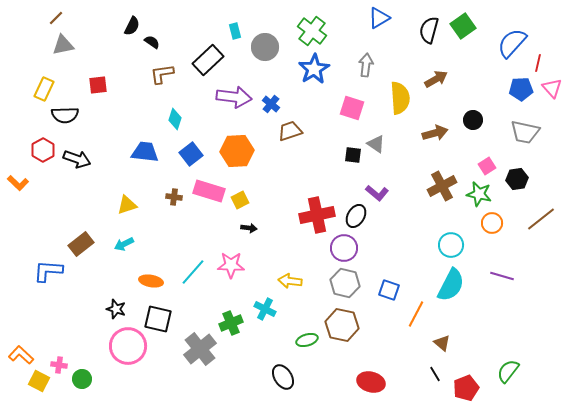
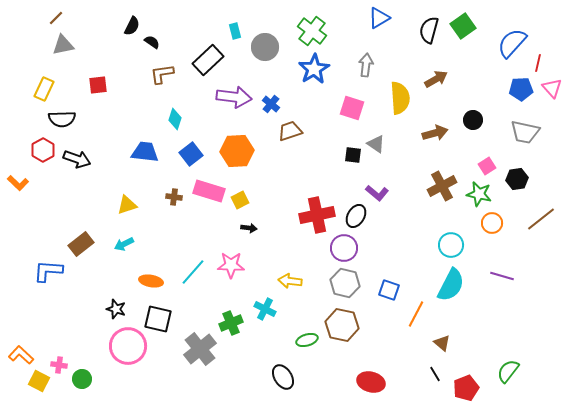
black semicircle at (65, 115): moved 3 px left, 4 px down
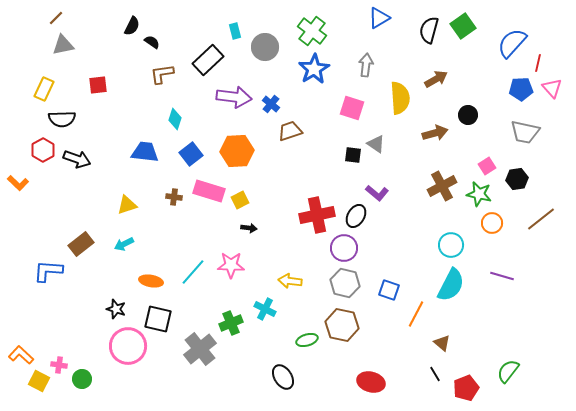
black circle at (473, 120): moved 5 px left, 5 px up
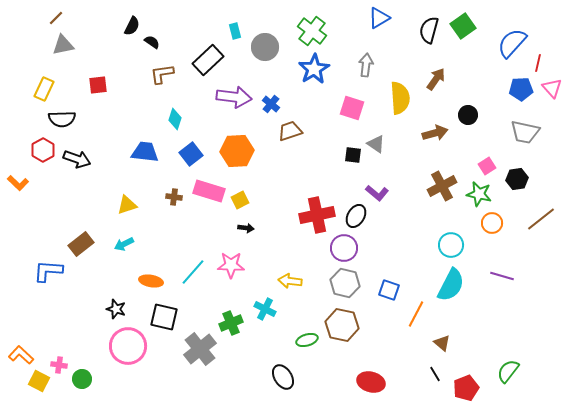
brown arrow at (436, 79): rotated 25 degrees counterclockwise
black arrow at (249, 228): moved 3 px left
black square at (158, 319): moved 6 px right, 2 px up
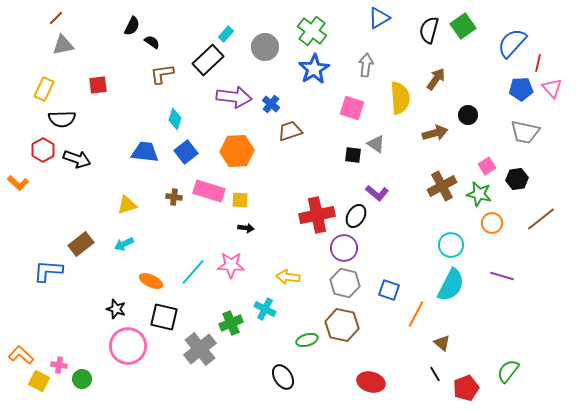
cyan rectangle at (235, 31): moved 9 px left, 3 px down; rotated 56 degrees clockwise
blue square at (191, 154): moved 5 px left, 2 px up
yellow square at (240, 200): rotated 30 degrees clockwise
orange ellipse at (151, 281): rotated 15 degrees clockwise
yellow arrow at (290, 281): moved 2 px left, 4 px up
